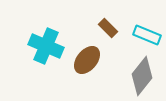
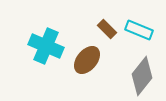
brown rectangle: moved 1 px left, 1 px down
cyan rectangle: moved 8 px left, 5 px up
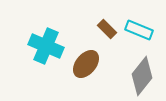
brown ellipse: moved 1 px left, 4 px down
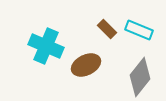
brown ellipse: moved 1 px down; rotated 24 degrees clockwise
gray diamond: moved 2 px left, 1 px down
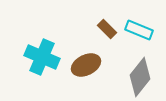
cyan cross: moved 4 px left, 11 px down
